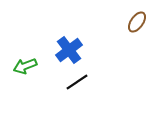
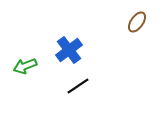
black line: moved 1 px right, 4 px down
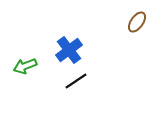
black line: moved 2 px left, 5 px up
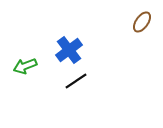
brown ellipse: moved 5 px right
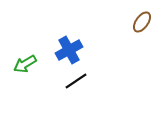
blue cross: rotated 8 degrees clockwise
green arrow: moved 2 px up; rotated 10 degrees counterclockwise
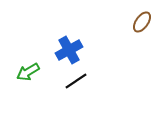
green arrow: moved 3 px right, 8 px down
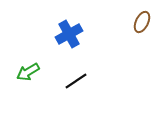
brown ellipse: rotated 10 degrees counterclockwise
blue cross: moved 16 px up
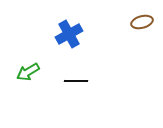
brown ellipse: rotated 50 degrees clockwise
black line: rotated 35 degrees clockwise
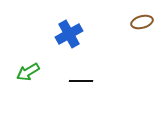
black line: moved 5 px right
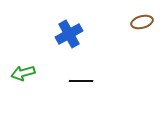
green arrow: moved 5 px left, 1 px down; rotated 15 degrees clockwise
